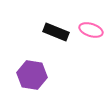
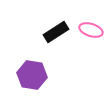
black rectangle: rotated 55 degrees counterclockwise
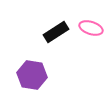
pink ellipse: moved 2 px up
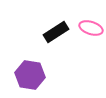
purple hexagon: moved 2 px left
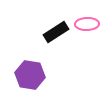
pink ellipse: moved 4 px left, 4 px up; rotated 20 degrees counterclockwise
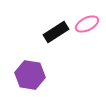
pink ellipse: rotated 25 degrees counterclockwise
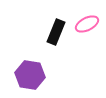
black rectangle: rotated 35 degrees counterclockwise
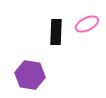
black rectangle: rotated 20 degrees counterclockwise
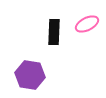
black rectangle: moved 2 px left
